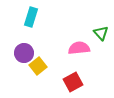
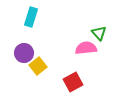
green triangle: moved 2 px left
pink semicircle: moved 7 px right
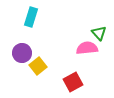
pink semicircle: moved 1 px right
purple circle: moved 2 px left
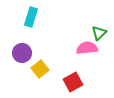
green triangle: rotated 28 degrees clockwise
yellow square: moved 2 px right, 3 px down
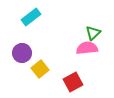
cyan rectangle: rotated 36 degrees clockwise
green triangle: moved 6 px left
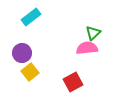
yellow square: moved 10 px left, 3 px down
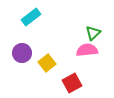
pink semicircle: moved 2 px down
yellow square: moved 17 px right, 9 px up
red square: moved 1 px left, 1 px down
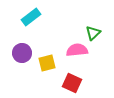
pink semicircle: moved 10 px left
yellow square: rotated 24 degrees clockwise
red square: rotated 36 degrees counterclockwise
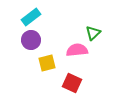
purple circle: moved 9 px right, 13 px up
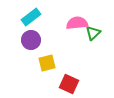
pink semicircle: moved 27 px up
red square: moved 3 px left, 1 px down
